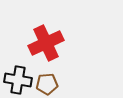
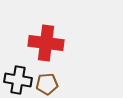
red cross: rotated 32 degrees clockwise
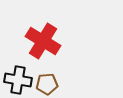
red cross: moved 3 px left, 2 px up; rotated 24 degrees clockwise
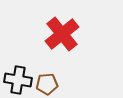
red cross: moved 19 px right, 7 px up; rotated 20 degrees clockwise
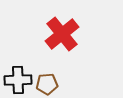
black cross: rotated 12 degrees counterclockwise
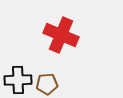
red cross: moved 1 px left, 1 px down; rotated 28 degrees counterclockwise
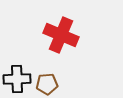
black cross: moved 1 px left, 1 px up
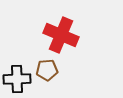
brown pentagon: moved 14 px up
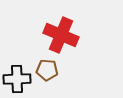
brown pentagon: rotated 10 degrees clockwise
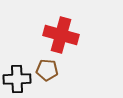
red cross: rotated 8 degrees counterclockwise
